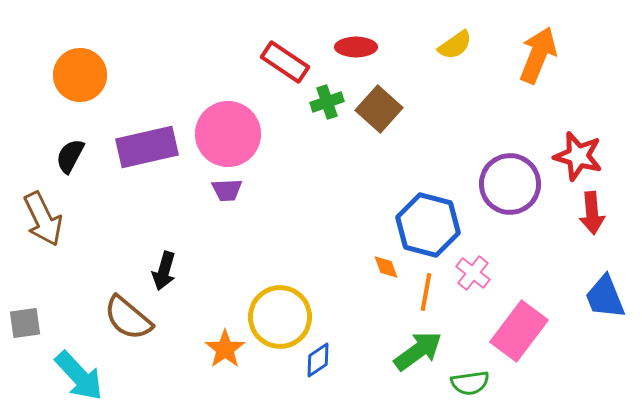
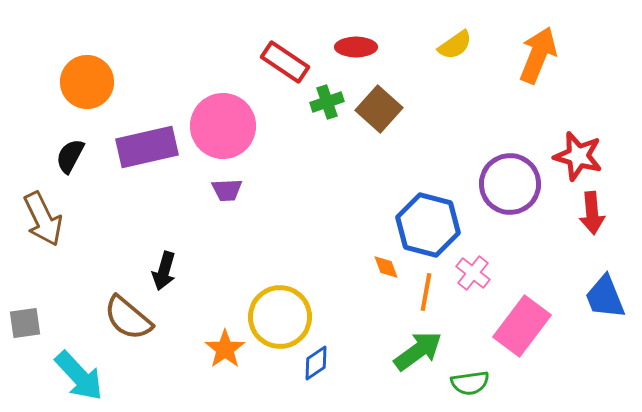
orange circle: moved 7 px right, 7 px down
pink circle: moved 5 px left, 8 px up
pink rectangle: moved 3 px right, 5 px up
blue diamond: moved 2 px left, 3 px down
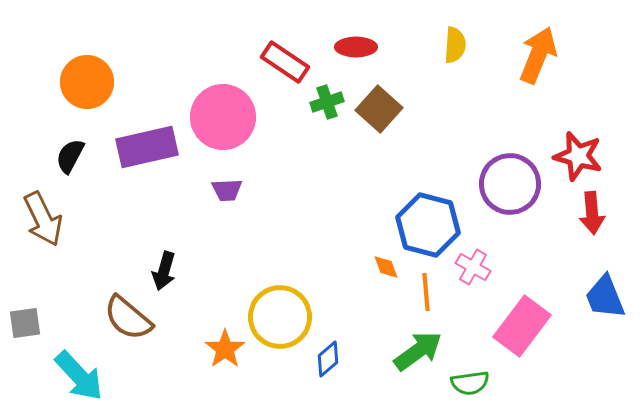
yellow semicircle: rotated 51 degrees counterclockwise
pink circle: moved 9 px up
pink cross: moved 6 px up; rotated 8 degrees counterclockwise
orange line: rotated 15 degrees counterclockwise
blue diamond: moved 12 px right, 4 px up; rotated 6 degrees counterclockwise
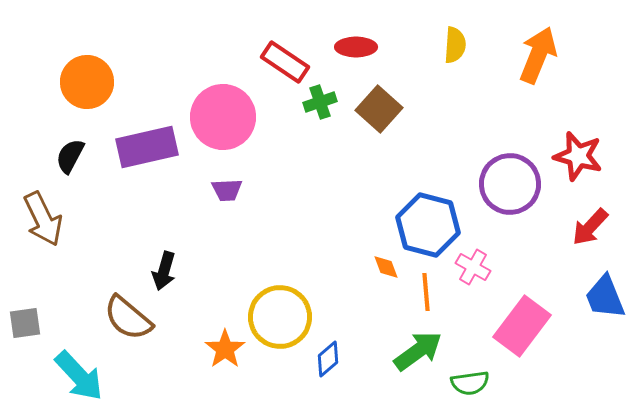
green cross: moved 7 px left
red arrow: moved 2 px left, 14 px down; rotated 48 degrees clockwise
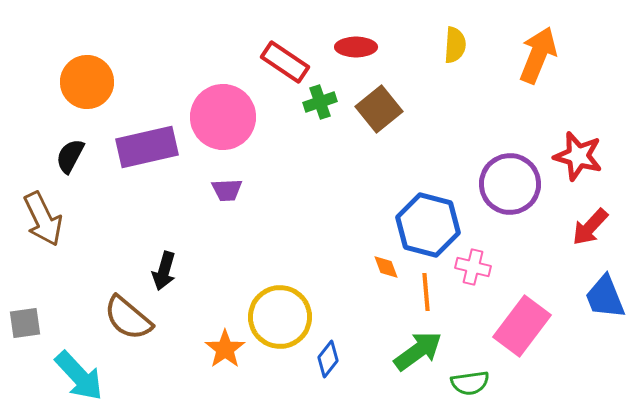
brown square: rotated 9 degrees clockwise
pink cross: rotated 16 degrees counterclockwise
blue diamond: rotated 12 degrees counterclockwise
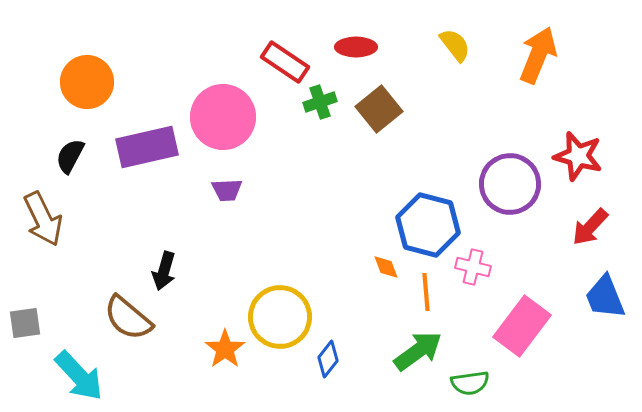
yellow semicircle: rotated 42 degrees counterclockwise
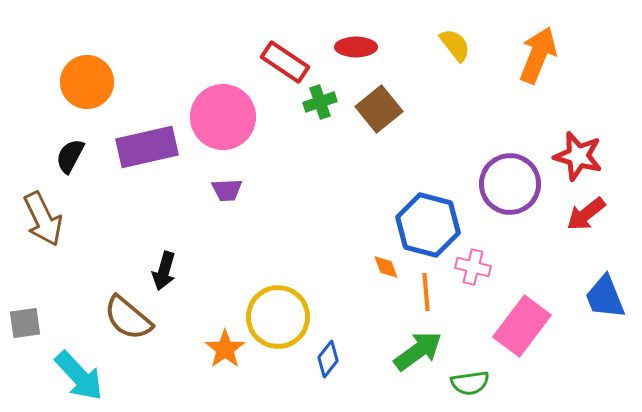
red arrow: moved 4 px left, 13 px up; rotated 9 degrees clockwise
yellow circle: moved 2 px left
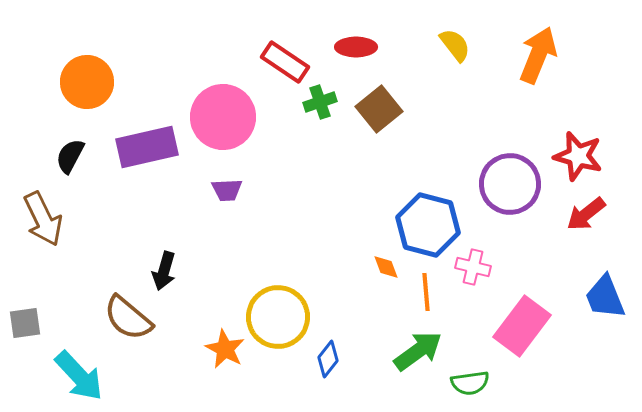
orange star: rotated 9 degrees counterclockwise
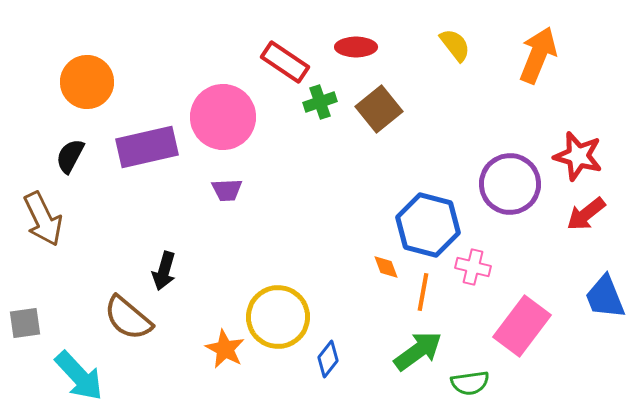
orange line: moved 3 px left; rotated 15 degrees clockwise
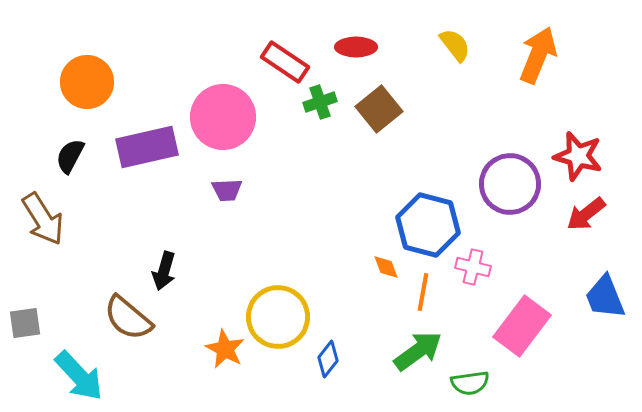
brown arrow: rotated 6 degrees counterclockwise
